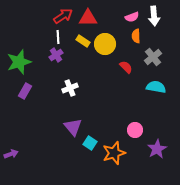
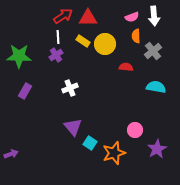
gray cross: moved 6 px up
green star: moved 6 px up; rotated 20 degrees clockwise
red semicircle: rotated 40 degrees counterclockwise
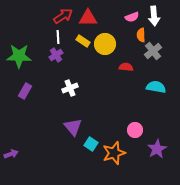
orange semicircle: moved 5 px right, 1 px up
cyan square: moved 1 px right, 1 px down
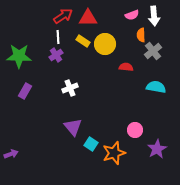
pink semicircle: moved 2 px up
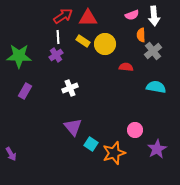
purple arrow: rotated 80 degrees clockwise
